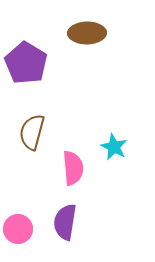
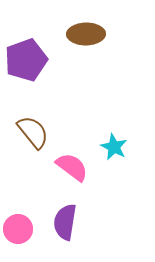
brown ellipse: moved 1 px left, 1 px down
purple pentagon: moved 3 px up; rotated 21 degrees clockwise
brown semicircle: moved 1 px right; rotated 126 degrees clockwise
pink semicircle: moved 1 px left, 1 px up; rotated 48 degrees counterclockwise
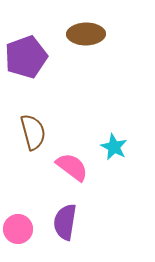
purple pentagon: moved 3 px up
brown semicircle: rotated 24 degrees clockwise
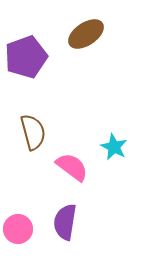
brown ellipse: rotated 33 degrees counterclockwise
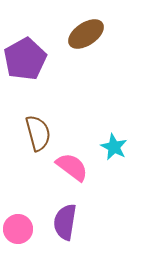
purple pentagon: moved 1 px left, 2 px down; rotated 9 degrees counterclockwise
brown semicircle: moved 5 px right, 1 px down
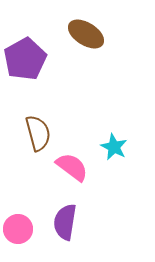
brown ellipse: rotated 66 degrees clockwise
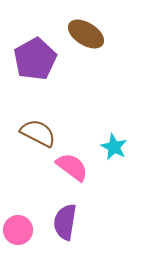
purple pentagon: moved 10 px right
brown semicircle: rotated 48 degrees counterclockwise
pink circle: moved 1 px down
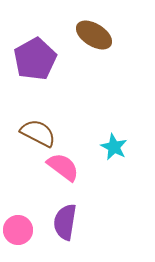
brown ellipse: moved 8 px right, 1 px down
pink semicircle: moved 9 px left
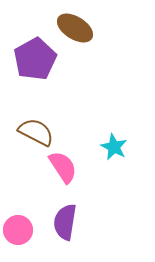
brown ellipse: moved 19 px left, 7 px up
brown semicircle: moved 2 px left, 1 px up
pink semicircle: rotated 20 degrees clockwise
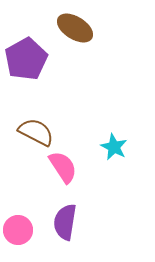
purple pentagon: moved 9 px left
